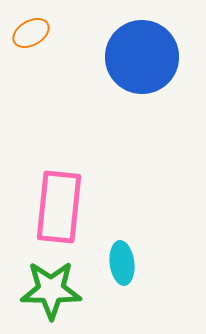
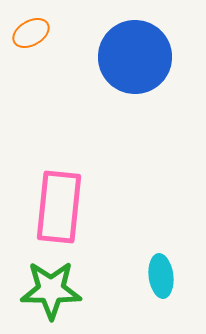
blue circle: moved 7 px left
cyan ellipse: moved 39 px right, 13 px down
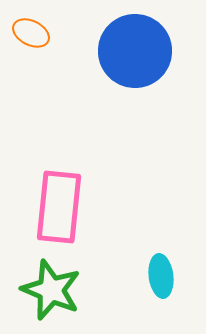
orange ellipse: rotated 57 degrees clockwise
blue circle: moved 6 px up
green star: rotated 22 degrees clockwise
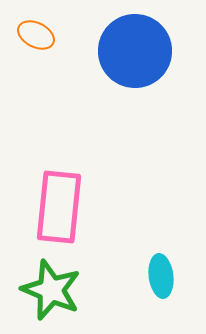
orange ellipse: moved 5 px right, 2 px down
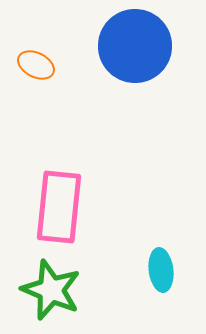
orange ellipse: moved 30 px down
blue circle: moved 5 px up
cyan ellipse: moved 6 px up
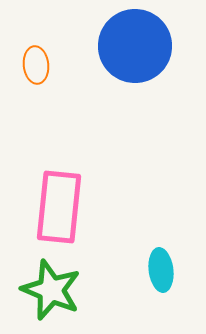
orange ellipse: rotated 57 degrees clockwise
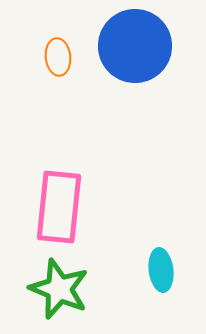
orange ellipse: moved 22 px right, 8 px up
green star: moved 8 px right, 1 px up
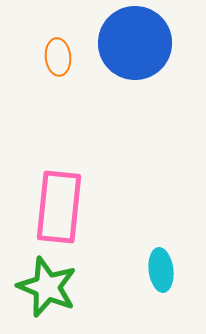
blue circle: moved 3 px up
green star: moved 12 px left, 2 px up
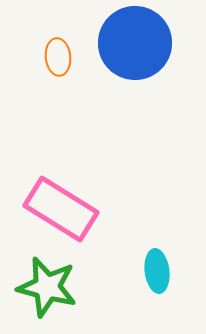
pink rectangle: moved 2 px right, 2 px down; rotated 64 degrees counterclockwise
cyan ellipse: moved 4 px left, 1 px down
green star: rotated 8 degrees counterclockwise
